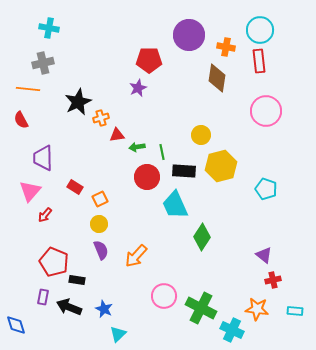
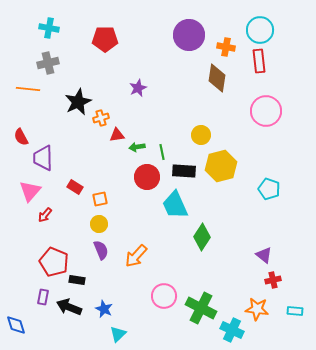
red pentagon at (149, 60): moved 44 px left, 21 px up
gray cross at (43, 63): moved 5 px right
red semicircle at (21, 120): moved 17 px down
cyan pentagon at (266, 189): moved 3 px right
orange square at (100, 199): rotated 14 degrees clockwise
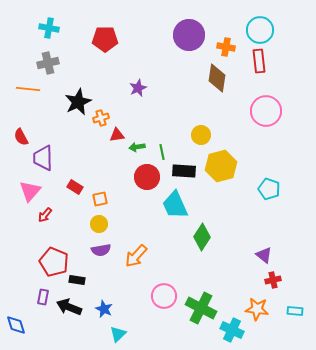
purple semicircle at (101, 250): rotated 102 degrees clockwise
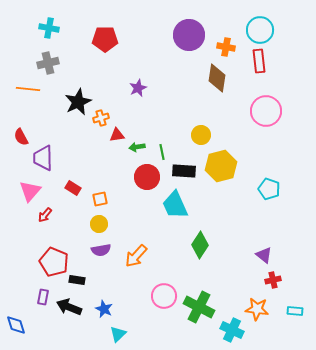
red rectangle at (75, 187): moved 2 px left, 1 px down
green diamond at (202, 237): moved 2 px left, 8 px down
green cross at (201, 308): moved 2 px left, 1 px up
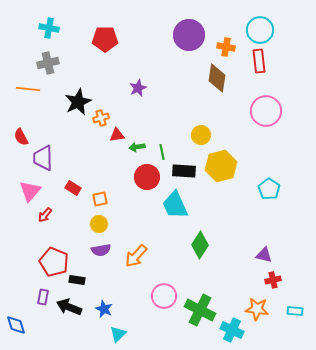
cyan pentagon at (269, 189): rotated 15 degrees clockwise
purple triangle at (264, 255): rotated 24 degrees counterclockwise
green cross at (199, 307): moved 1 px right, 3 px down
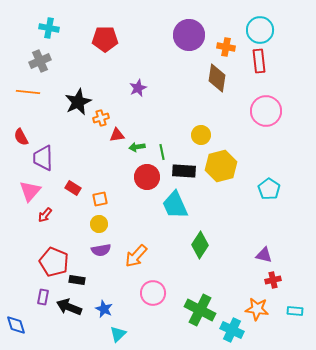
gray cross at (48, 63): moved 8 px left, 2 px up; rotated 10 degrees counterclockwise
orange line at (28, 89): moved 3 px down
pink circle at (164, 296): moved 11 px left, 3 px up
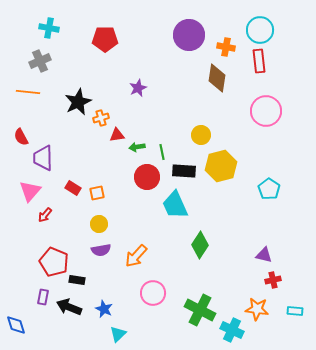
orange square at (100, 199): moved 3 px left, 6 px up
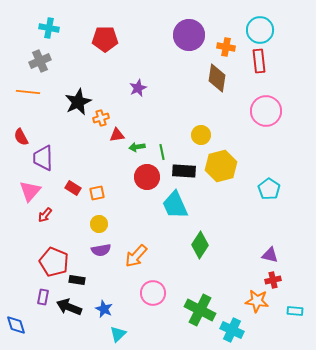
purple triangle at (264, 255): moved 6 px right
orange star at (257, 309): moved 8 px up
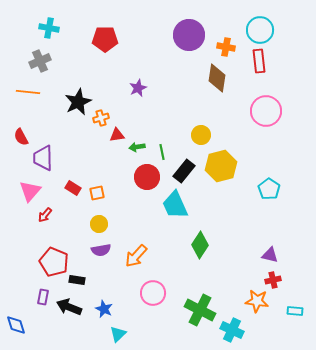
black rectangle at (184, 171): rotated 55 degrees counterclockwise
